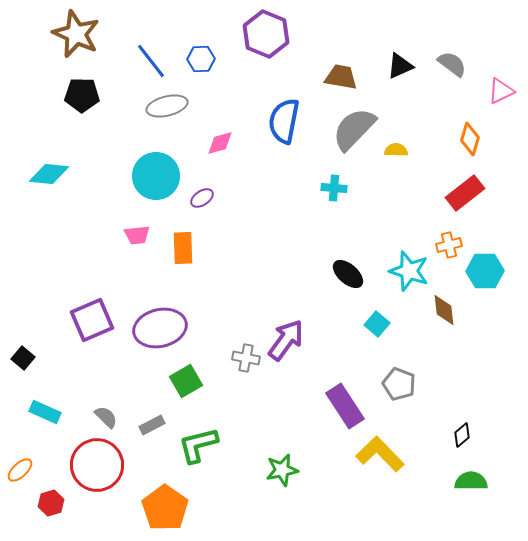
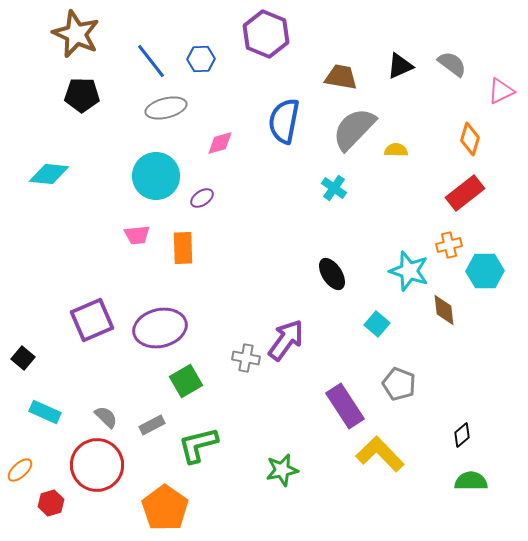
gray ellipse at (167, 106): moved 1 px left, 2 px down
cyan cross at (334, 188): rotated 30 degrees clockwise
black ellipse at (348, 274): moved 16 px left; rotated 16 degrees clockwise
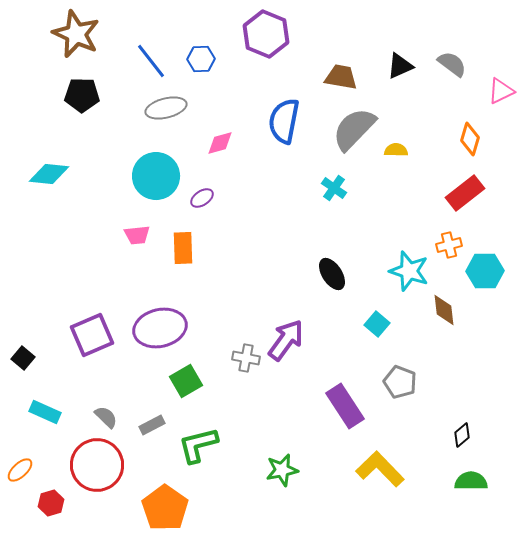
purple square at (92, 320): moved 15 px down
gray pentagon at (399, 384): moved 1 px right, 2 px up
yellow L-shape at (380, 454): moved 15 px down
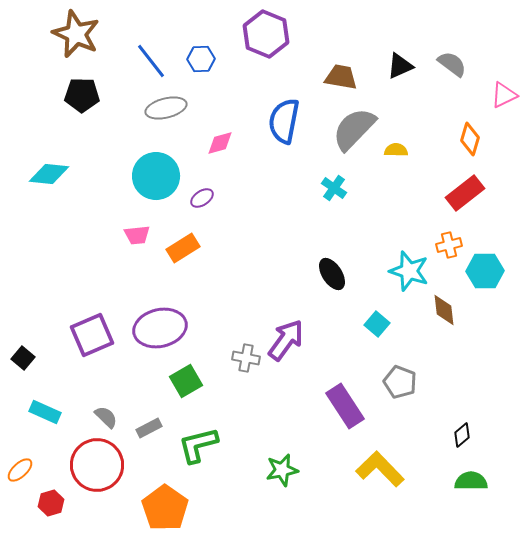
pink triangle at (501, 91): moved 3 px right, 4 px down
orange rectangle at (183, 248): rotated 60 degrees clockwise
gray rectangle at (152, 425): moved 3 px left, 3 px down
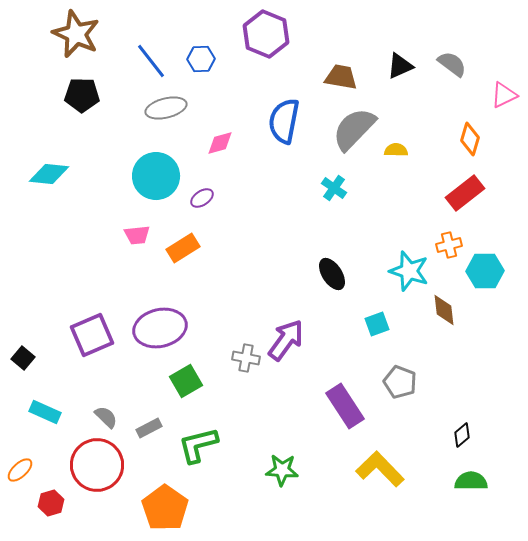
cyan square at (377, 324): rotated 30 degrees clockwise
green star at (282, 470): rotated 16 degrees clockwise
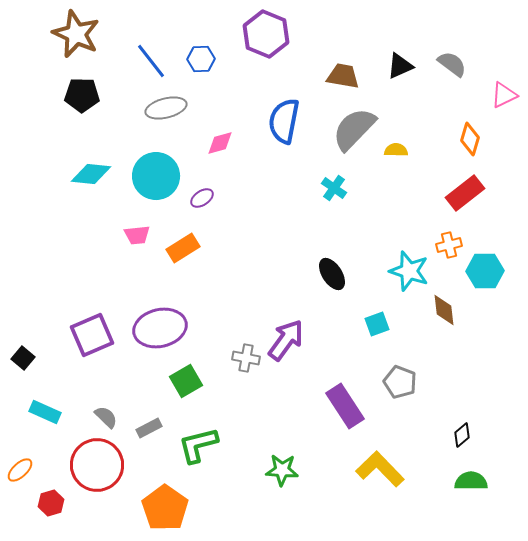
brown trapezoid at (341, 77): moved 2 px right, 1 px up
cyan diamond at (49, 174): moved 42 px right
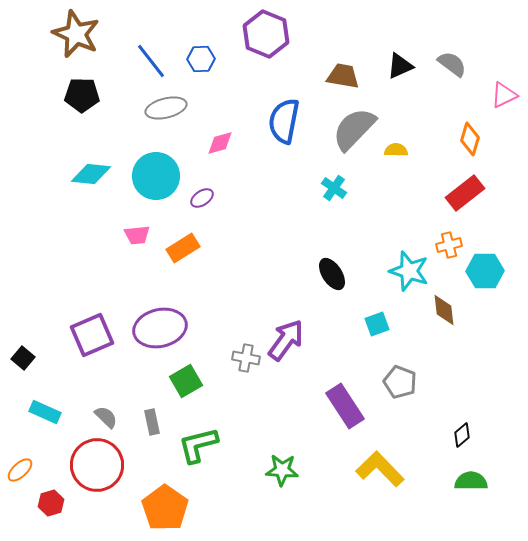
gray rectangle at (149, 428): moved 3 px right, 6 px up; rotated 75 degrees counterclockwise
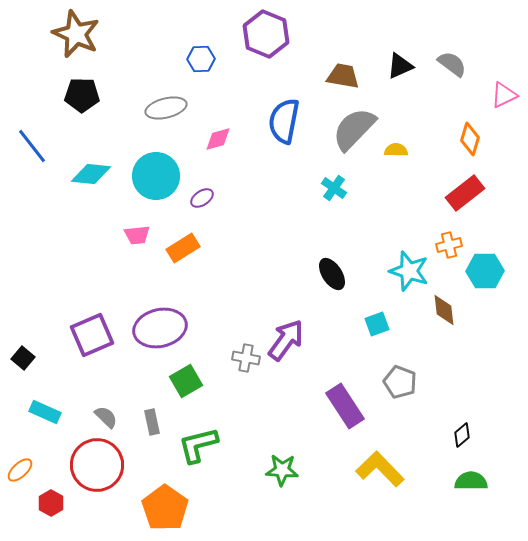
blue line at (151, 61): moved 119 px left, 85 px down
pink diamond at (220, 143): moved 2 px left, 4 px up
red hexagon at (51, 503): rotated 15 degrees counterclockwise
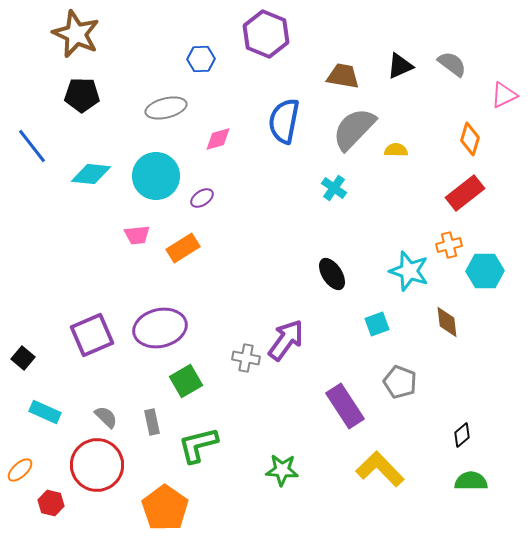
brown diamond at (444, 310): moved 3 px right, 12 px down
red hexagon at (51, 503): rotated 15 degrees counterclockwise
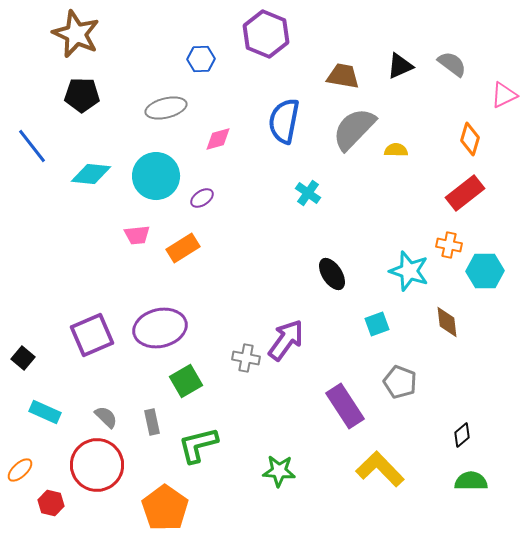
cyan cross at (334, 188): moved 26 px left, 5 px down
orange cross at (449, 245): rotated 25 degrees clockwise
green star at (282, 470): moved 3 px left, 1 px down
